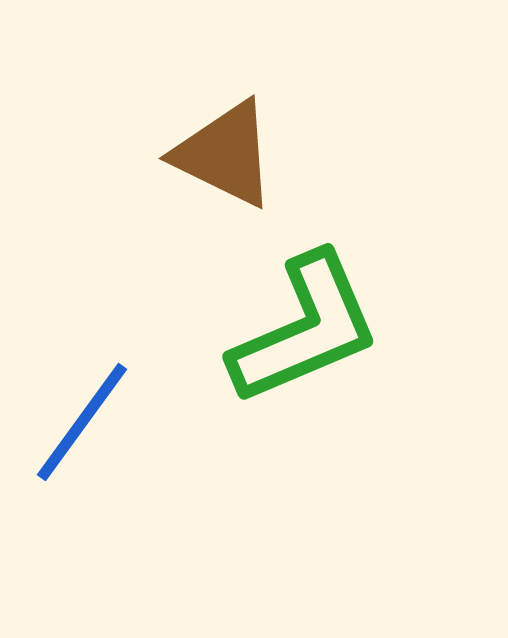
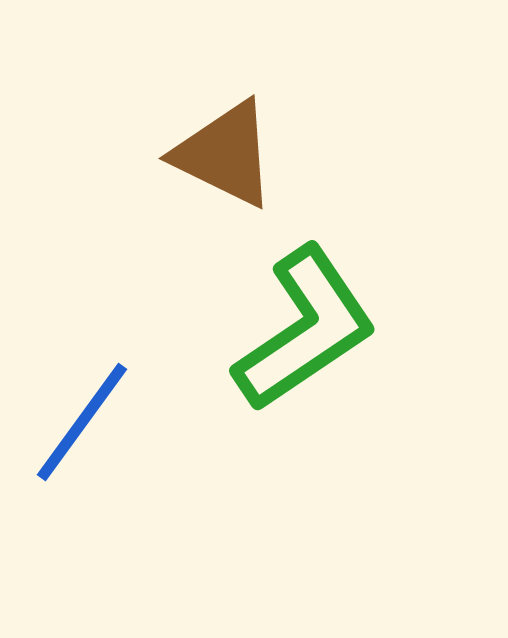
green L-shape: rotated 11 degrees counterclockwise
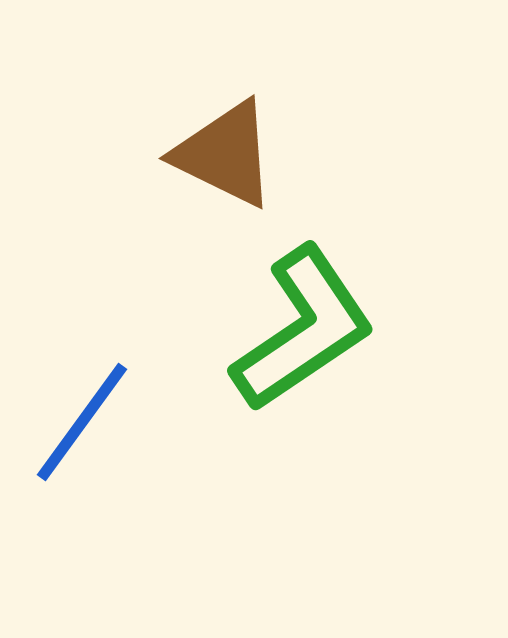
green L-shape: moved 2 px left
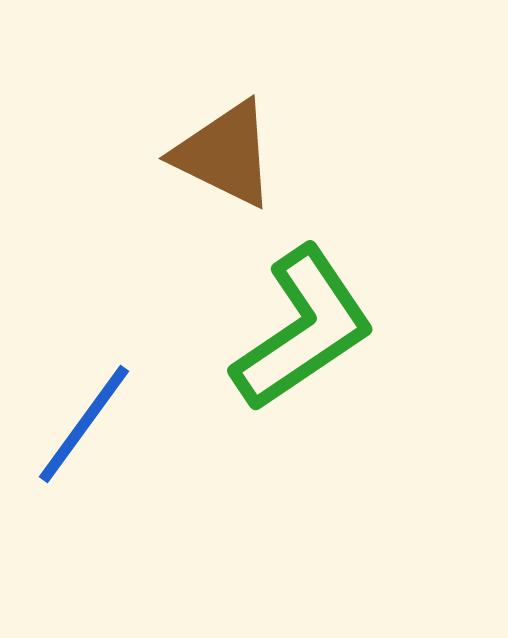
blue line: moved 2 px right, 2 px down
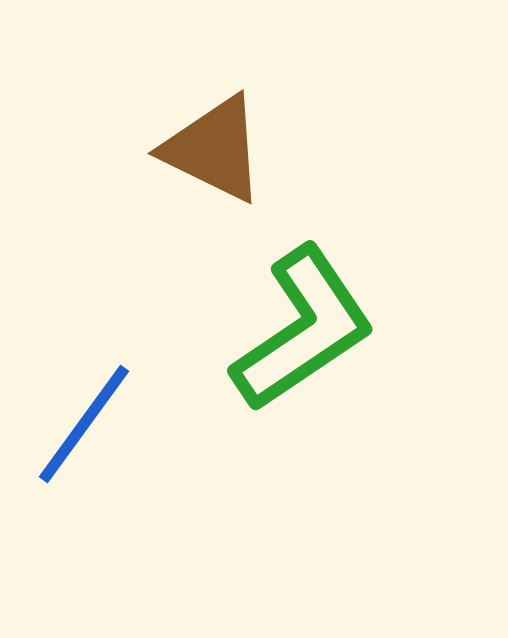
brown triangle: moved 11 px left, 5 px up
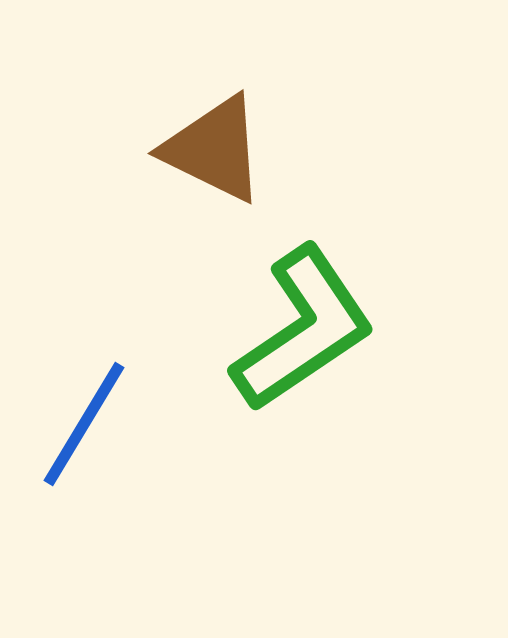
blue line: rotated 5 degrees counterclockwise
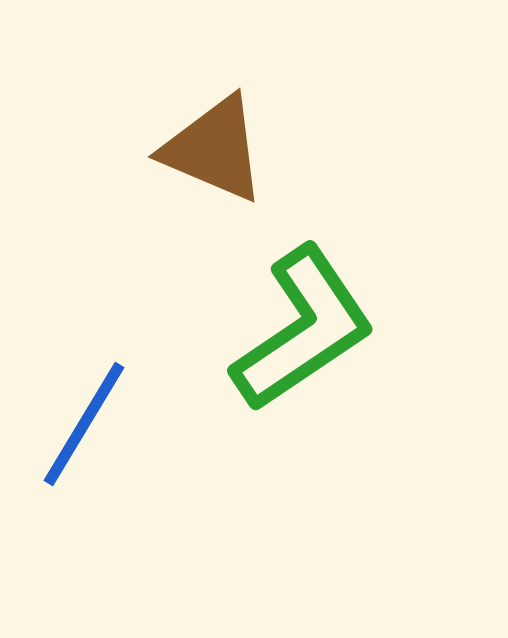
brown triangle: rotated 3 degrees counterclockwise
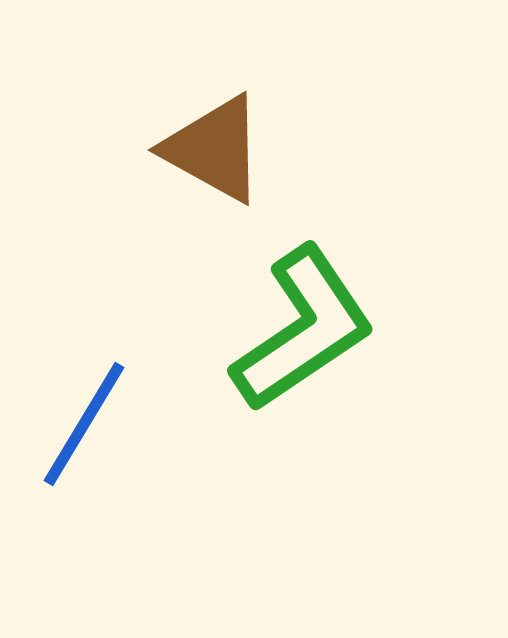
brown triangle: rotated 6 degrees clockwise
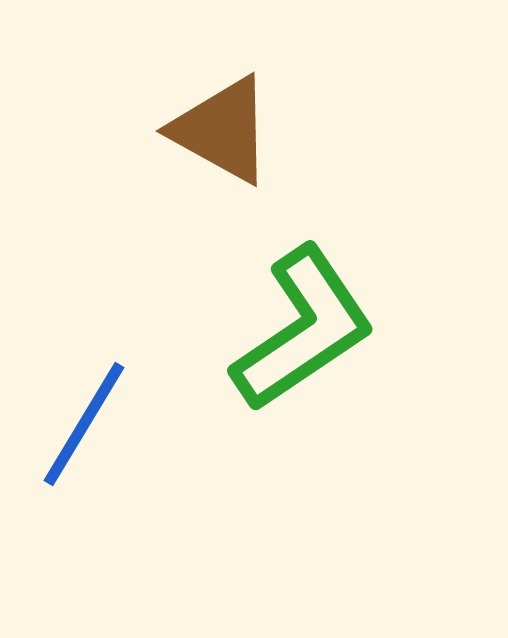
brown triangle: moved 8 px right, 19 px up
